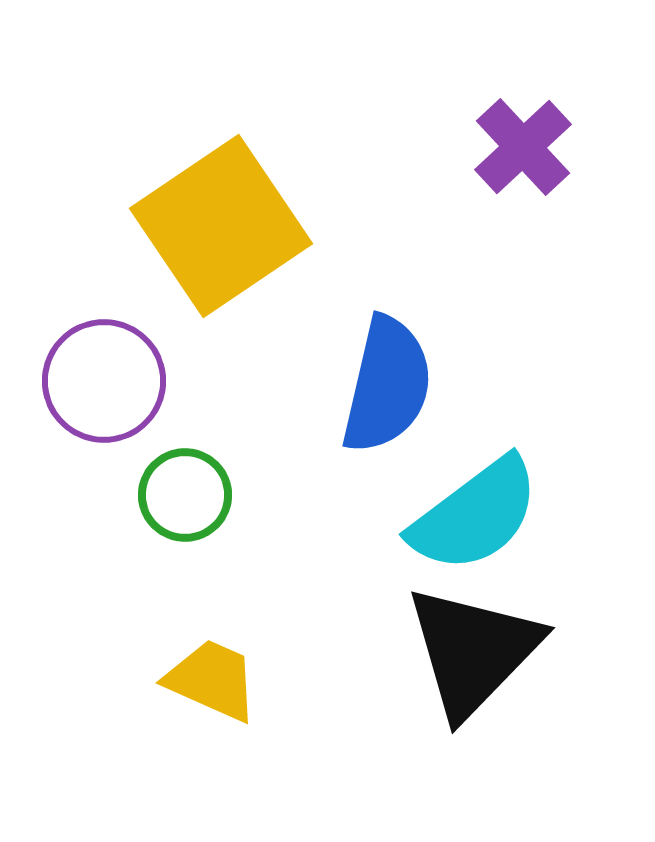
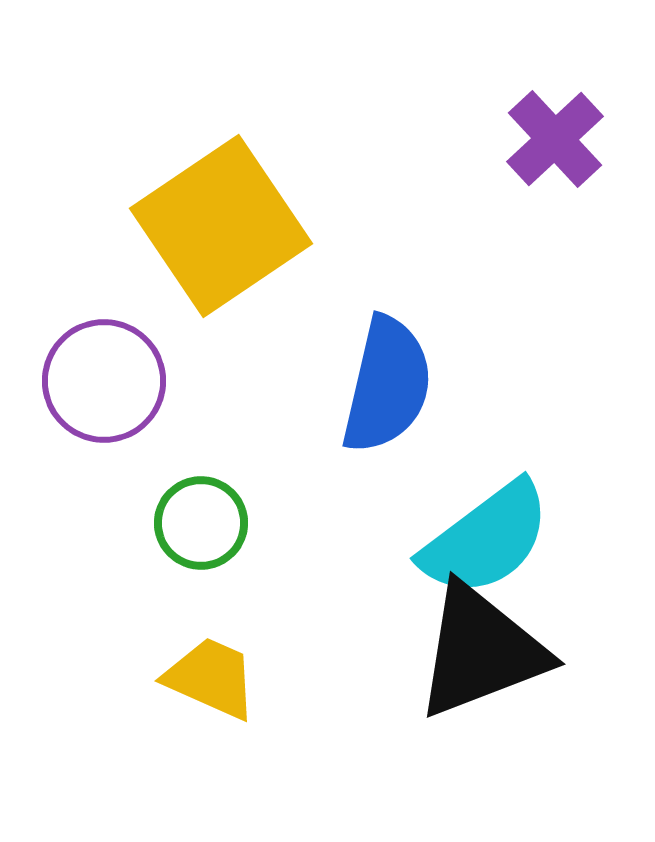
purple cross: moved 32 px right, 8 px up
green circle: moved 16 px right, 28 px down
cyan semicircle: moved 11 px right, 24 px down
black triangle: moved 8 px right; rotated 25 degrees clockwise
yellow trapezoid: moved 1 px left, 2 px up
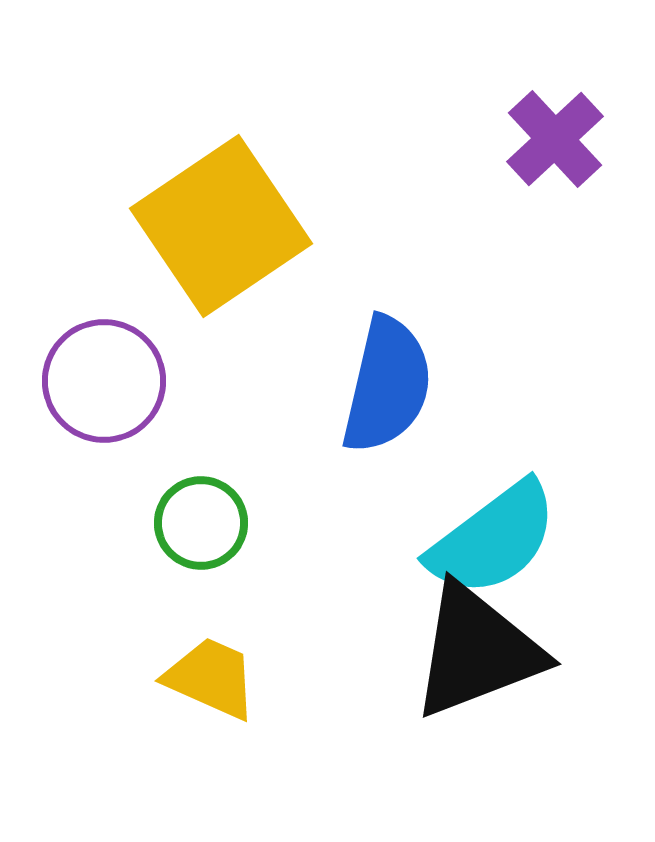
cyan semicircle: moved 7 px right
black triangle: moved 4 px left
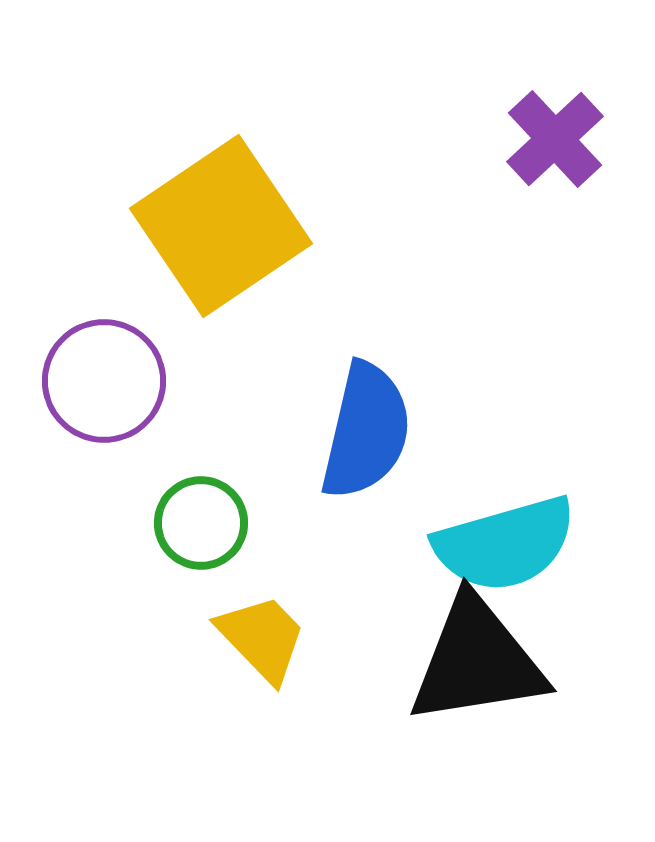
blue semicircle: moved 21 px left, 46 px down
cyan semicircle: moved 12 px right, 5 px down; rotated 21 degrees clockwise
black triangle: moved 10 px down; rotated 12 degrees clockwise
yellow trapezoid: moved 51 px right, 40 px up; rotated 22 degrees clockwise
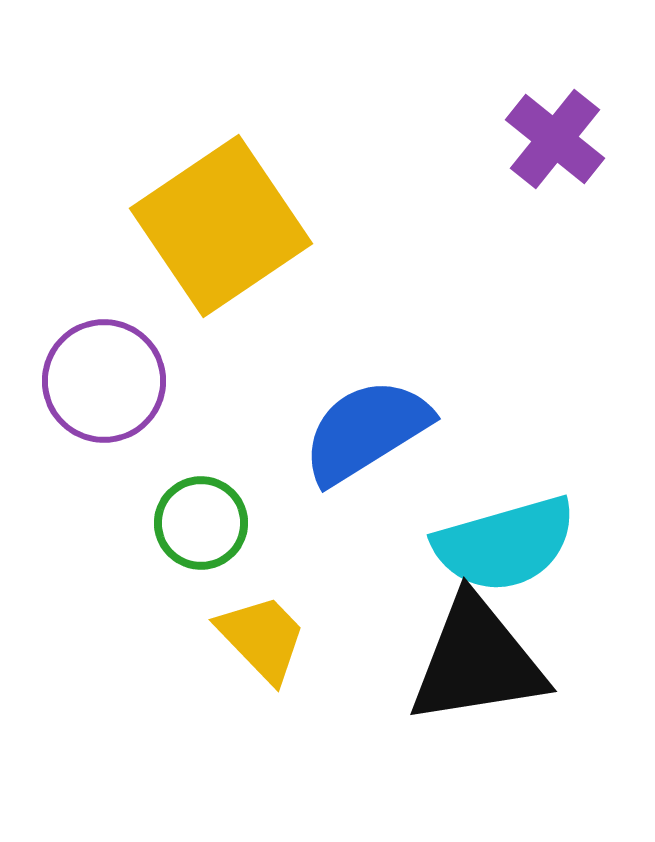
purple cross: rotated 8 degrees counterclockwise
blue semicircle: rotated 135 degrees counterclockwise
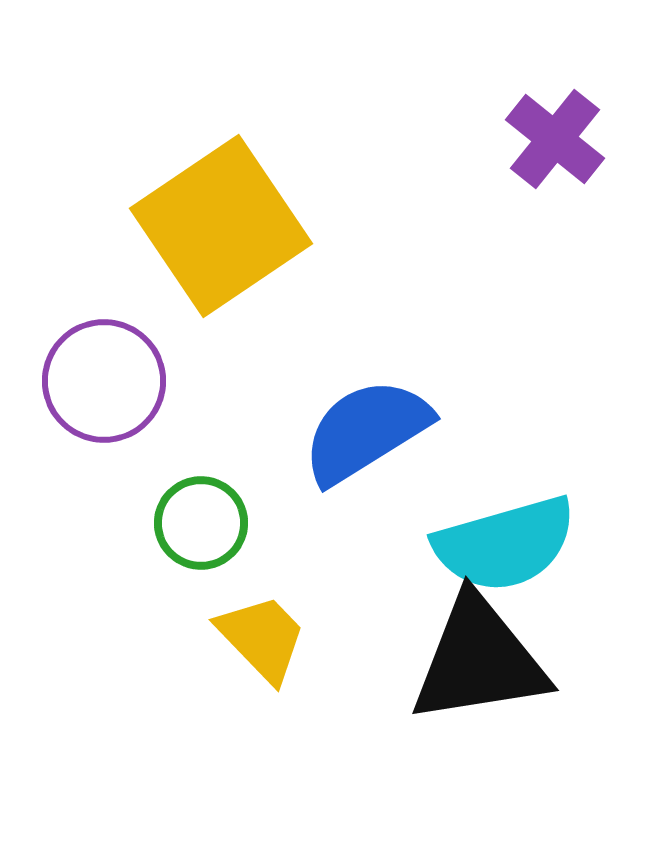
black triangle: moved 2 px right, 1 px up
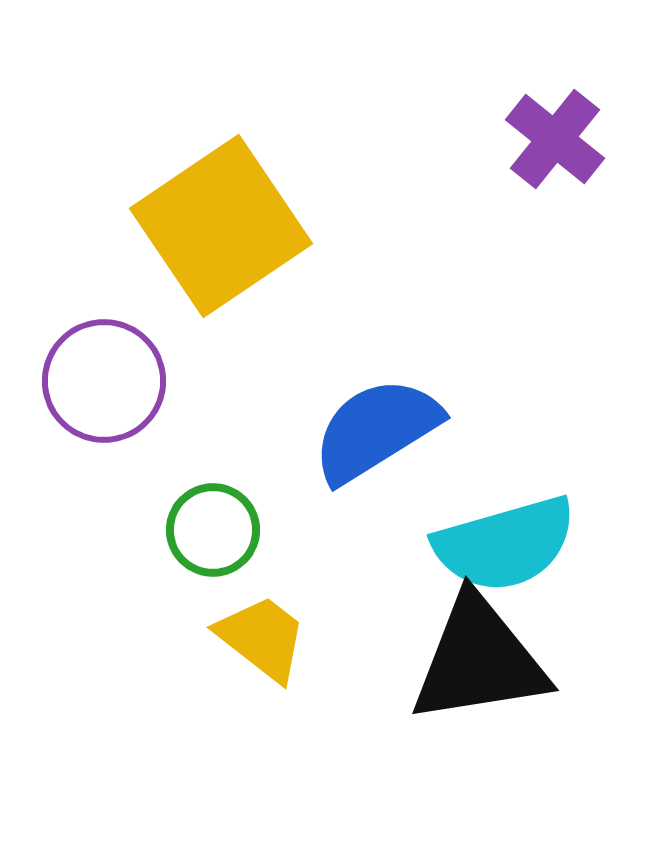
blue semicircle: moved 10 px right, 1 px up
green circle: moved 12 px right, 7 px down
yellow trapezoid: rotated 8 degrees counterclockwise
